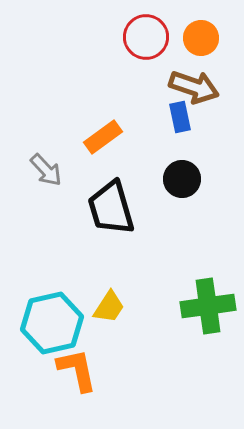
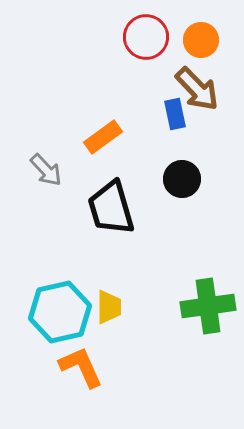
orange circle: moved 2 px down
brown arrow: moved 3 px right, 2 px down; rotated 27 degrees clockwise
blue rectangle: moved 5 px left, 3 px up
yellow trapezoid: rotated 33 degrees counterclockwise
cyan hexagon: moved 8 px right, 11 px up
orange L-shape: moved 4 px right, 3 px up; rotated 12 degrees counterclockwise
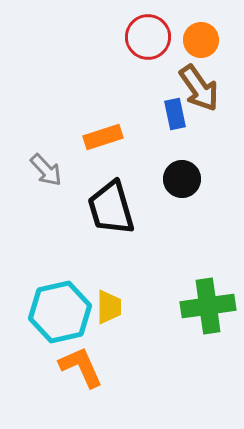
red circle: moved 2 px right
brown arrow: moved 2 px right, 1 px up; rotated 9 degrees clockwise
orange rectangle: rotated 18 degrees clockwise
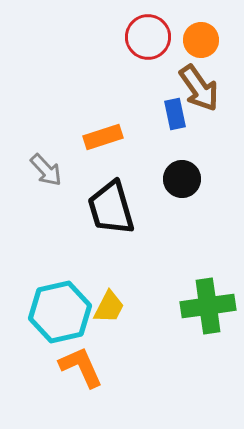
yellow trapezoid: rotated 27 degrees clockwise
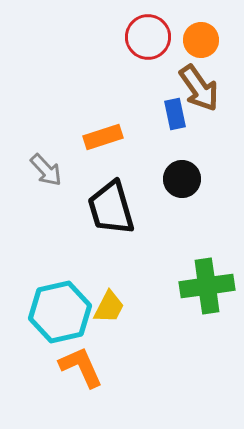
green cross: moved 1 px left, 20 px up
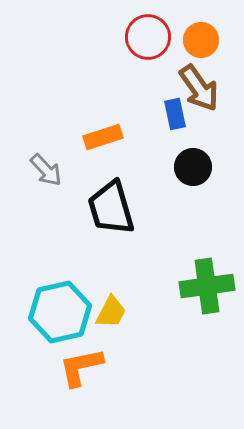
black circle: moved 11 px right, 12 px up
yellow trapezoid: moved 2 px right, 5 px down
orange L-shape: rotated 78 degrees counterclockwise
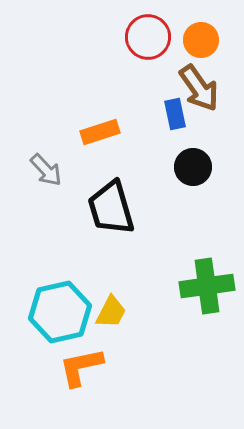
orange rectangle: moved 3 px left, 5 px up
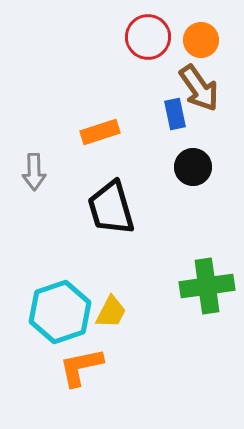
gray arrow: moved 12 px left, 2 px down; rotated 42 degrees clockwise
cyan hexagon: rotated 6 degrees counterclockwise
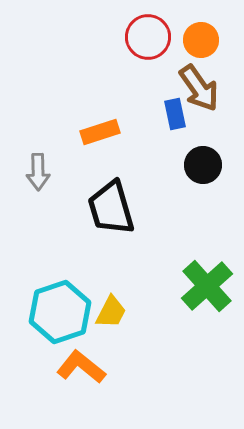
black circle: moved 10 px right, 2 px up
gray arrow: moved 4 px right
green cross: rotated 34 degrees counterclockwise
orange L-shape: rotated 51 degrees clockwise
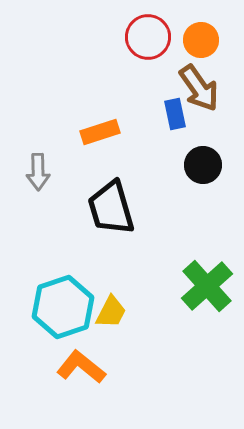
cyan hexagon: moved 3 px right, 5 px up
